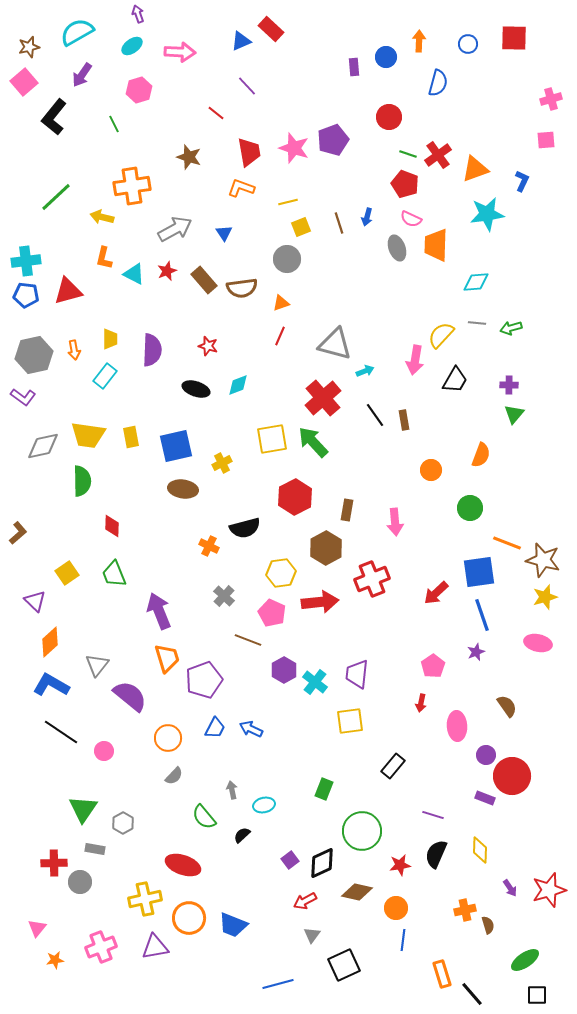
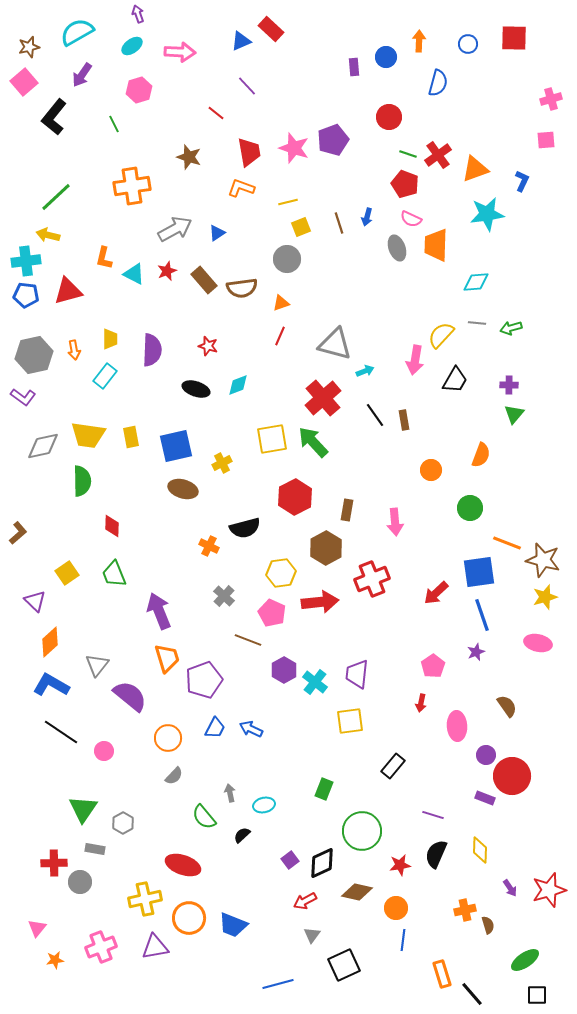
yellow arrow at (102, 217): moved 54 px left, 18 px down
blue triangle at (224, 233): moved 7 px left; rotated 30 degrees clockwise
brown ellipse at (183, 489): rotated 8 degrees clockwise
gray arrow at (232, 790): moved 2 px left, 3 px down
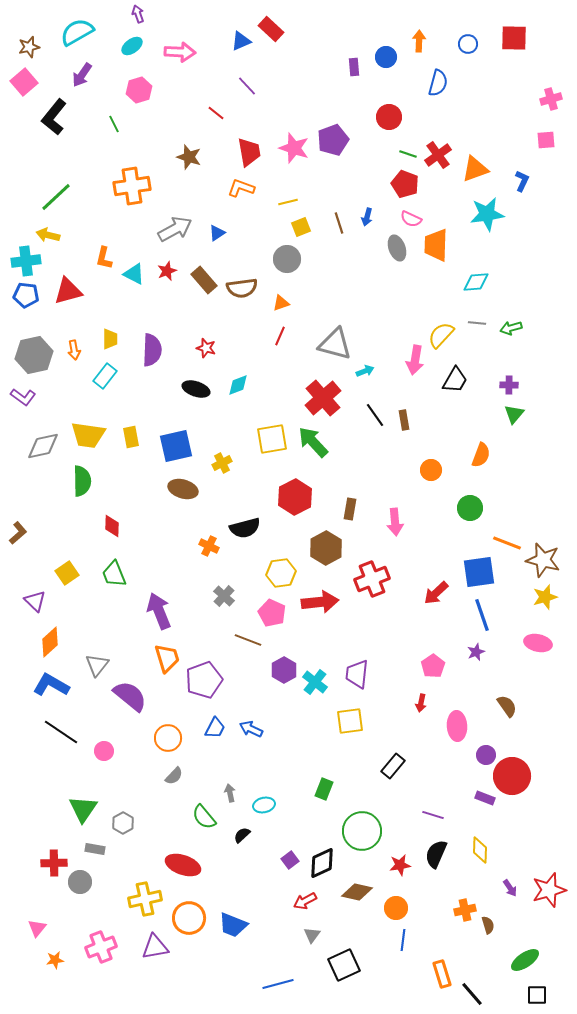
red star at (208, 346): moved 2 px left, 2 px down
brown rectangle at (347, 510): moved 3 px right, 1 px up
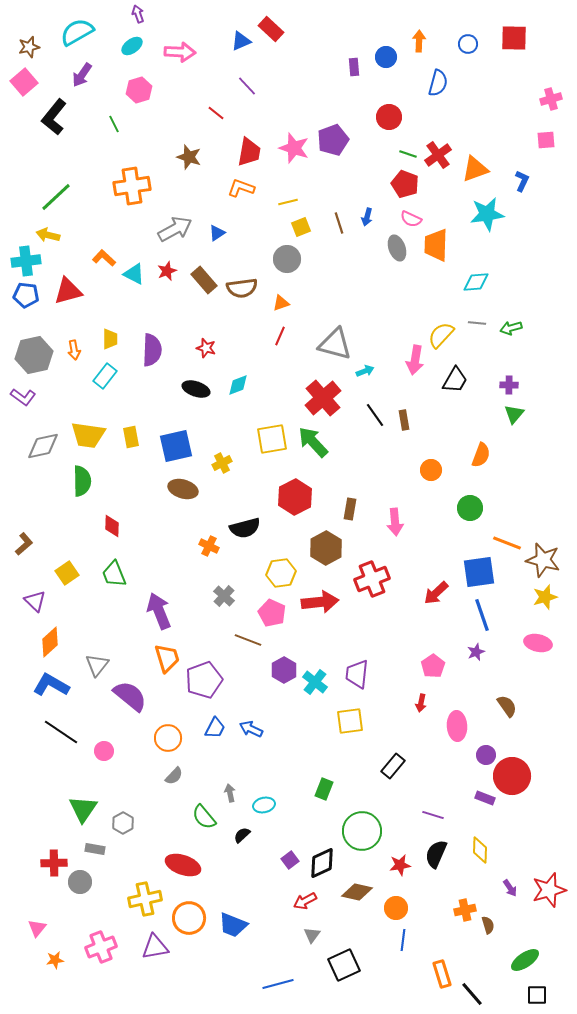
red trapezoid at (249, 152): rotated 20 degrees clockwise
orange L-shape at (104, 258): rotated 120 degrees clockwise
brown L-shape at (18, 533): moved 6 px right, 11 px down
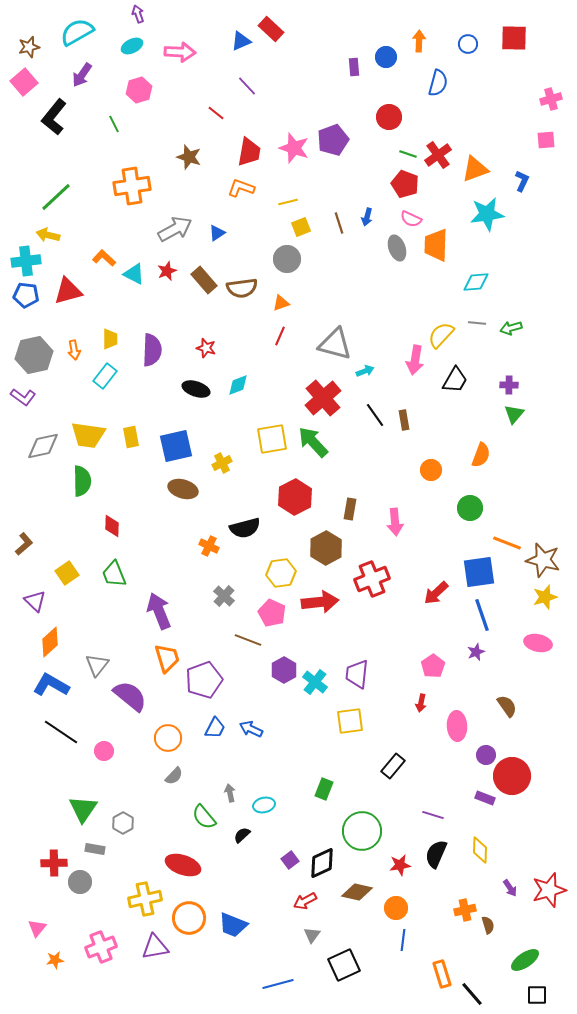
cyan ellipse at (132, 46): rotated 10 degrees clockwise
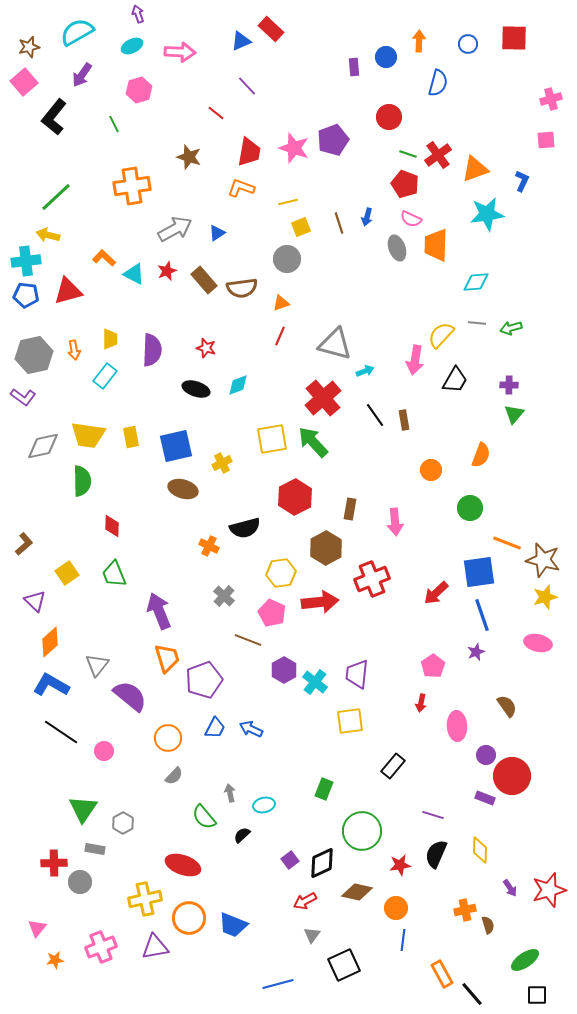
orange rectangle at (442, 974): rotated 12 degrees counterclockwise
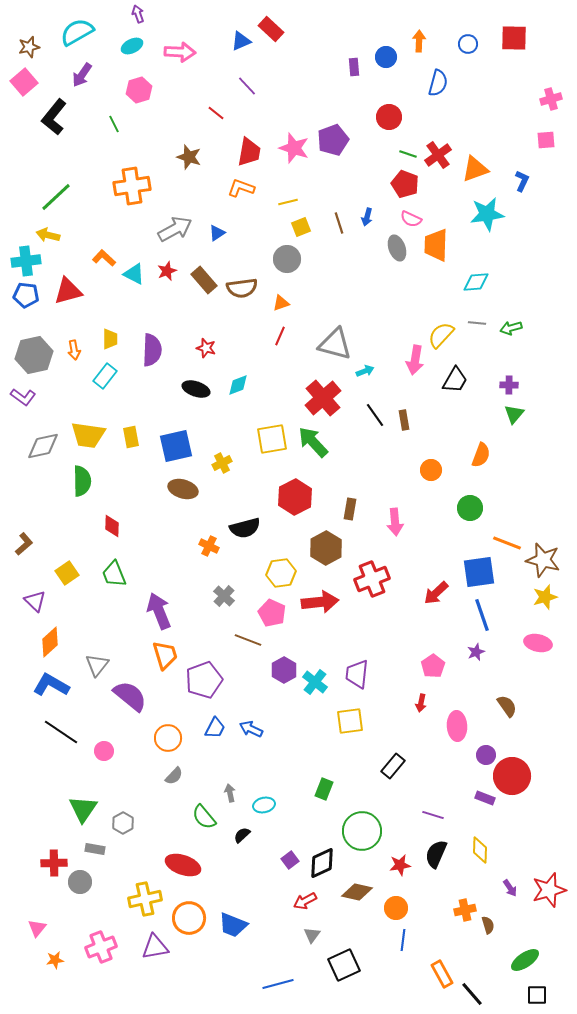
orange trapezoid at (167, 658): moved 2 px left, 3 px up
